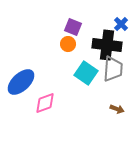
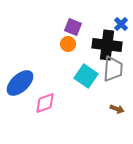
cyan square: moved 3 px down
blue ellipse: moved 1 px left, 1 px down
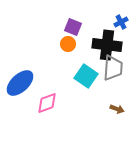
blue cross: moved 2 px up; rotated 16 degrees clockwise
gray trapezoid: moved 1 px up
pink diamond: moved 2 px right
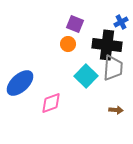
purple square: moved 2 px right, 3 px up
cyan square: rotated 10 degrees clockwise
pink diamond: moved 4 px right
brown arrow: moved 1 px left, 1 px down; rotated 16 degrees counterclockwise
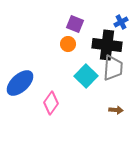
pink diamond: rotated 35 degrees counterclockwise
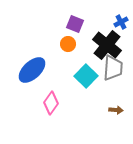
black cross: rotated 32 degrees clockwise
blue ellipse: moved 12 px right, 13 px up
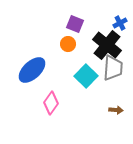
blue cross: moved 1 px left, 1 px down
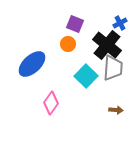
blue ellipse: moved 6 px up
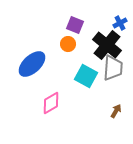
purple square: moved 1 px down
cyan square: rotated 15 degrees counterclockwise
pink diamond: rotated 25 degrees clockwise
brown arrow: moved 1 px down; rotated 64 degrees counterclockwise
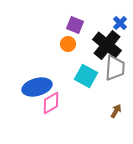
blue cross: rotated 16 degrees counterclockwise
blue ellipse: moved 5 px right, 23 px down; rotated 28 degrees clockwise
gray trapezoid: moved 2 px right
